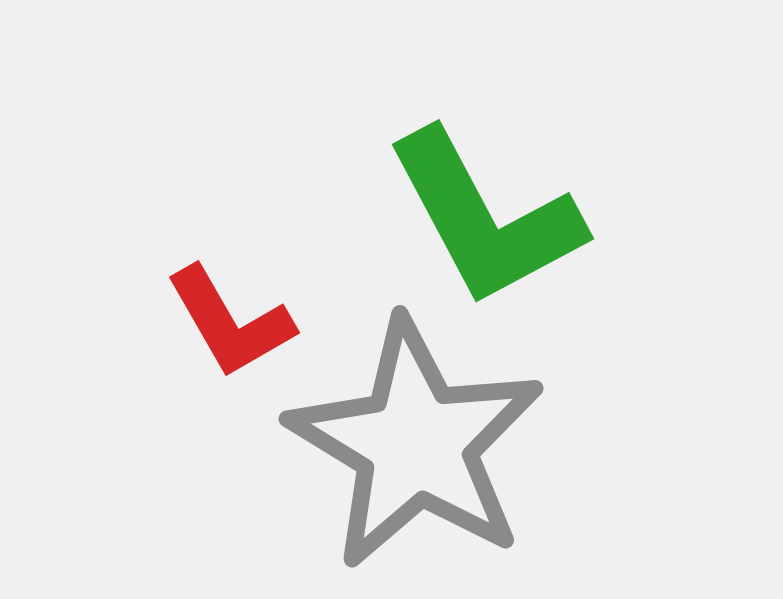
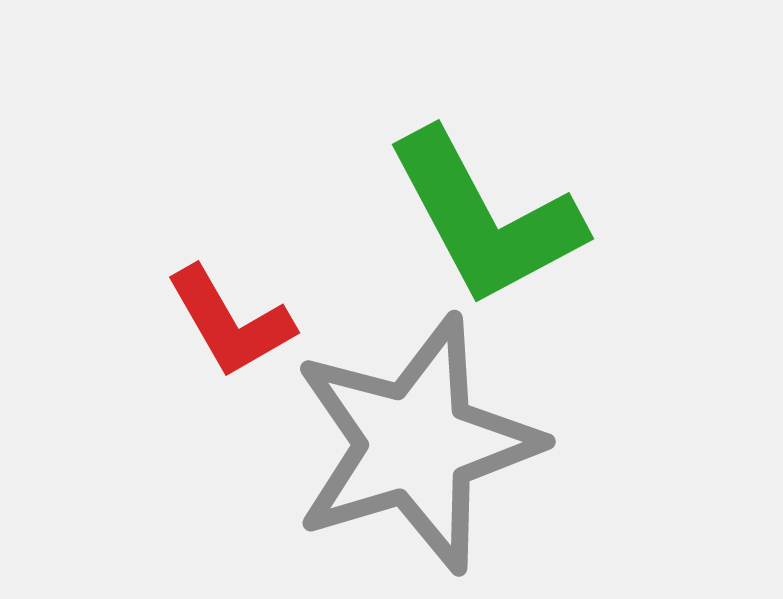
gray star: rotated 24 degrees clockwise
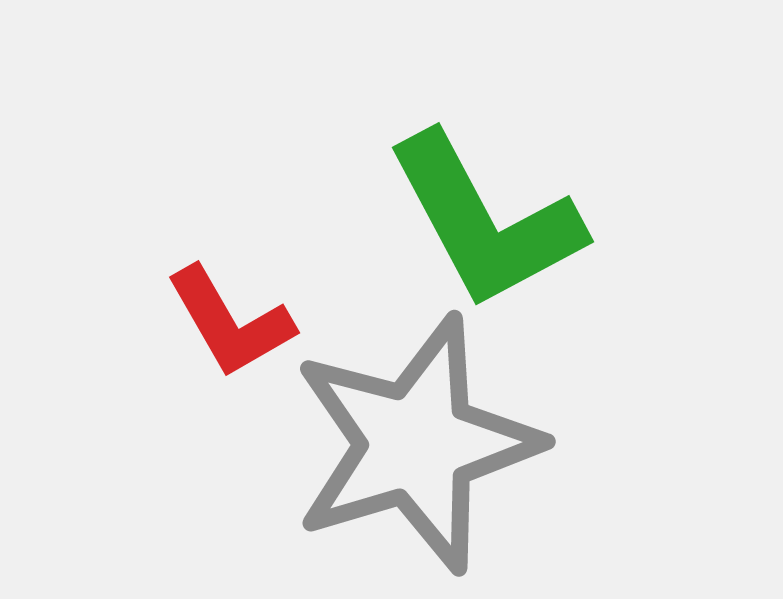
green L-shape: moved 3 px down
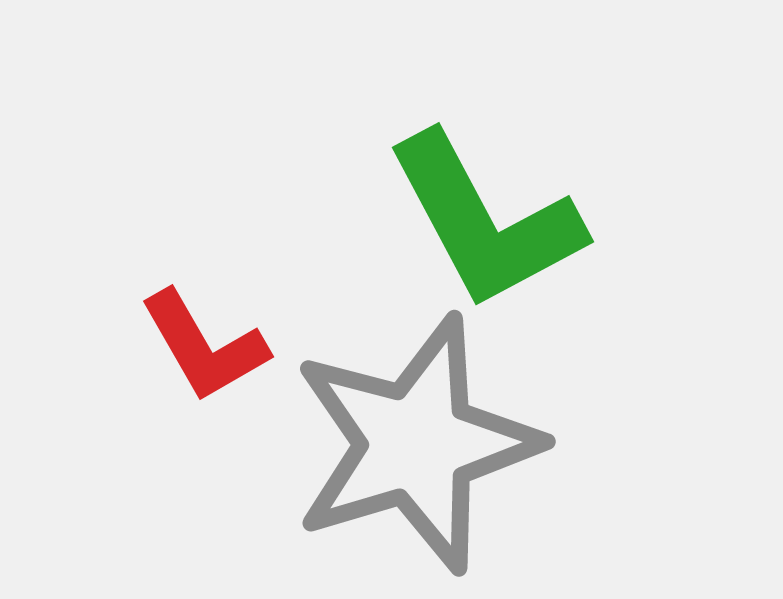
red L-shape: moved 26 px left, 24 px down
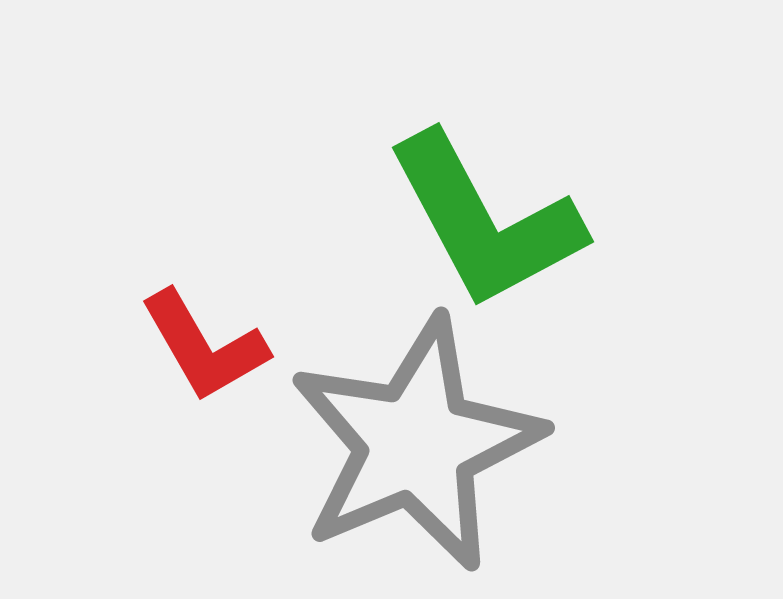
gray star: rotated 6 degrees counterclockwise
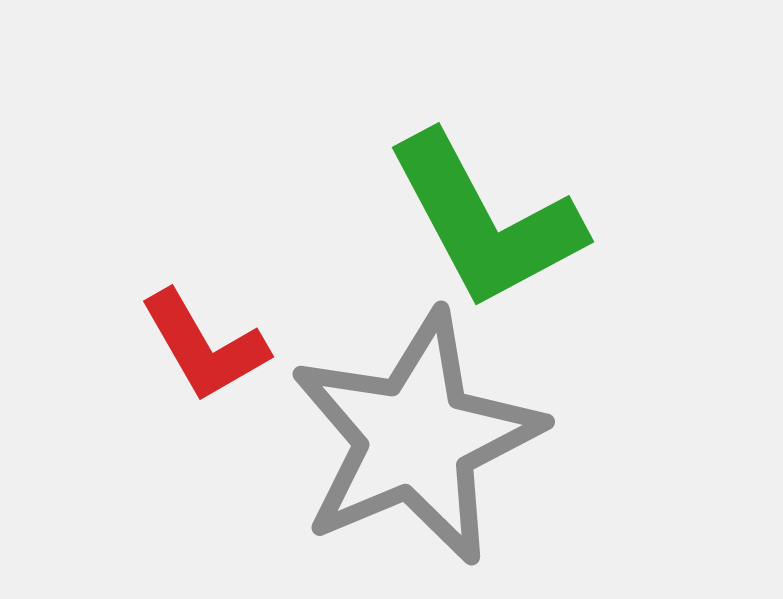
gray star: moved 6 px up
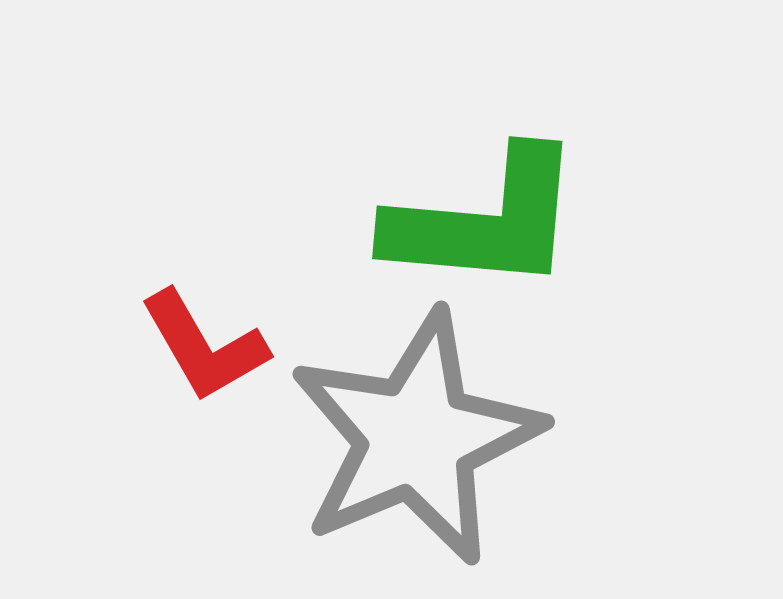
green L-shape: rotated 57 degrees counterclockwise
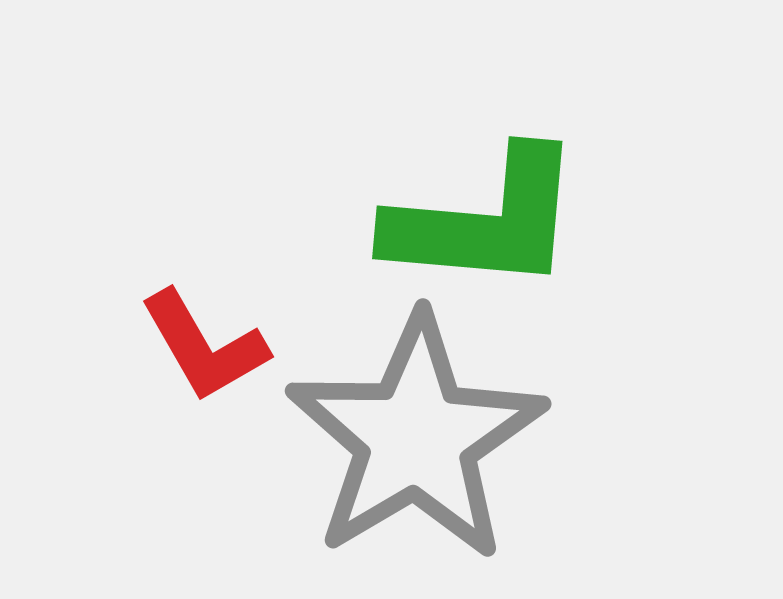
gray star: rotated 8 degrees counterclockwise
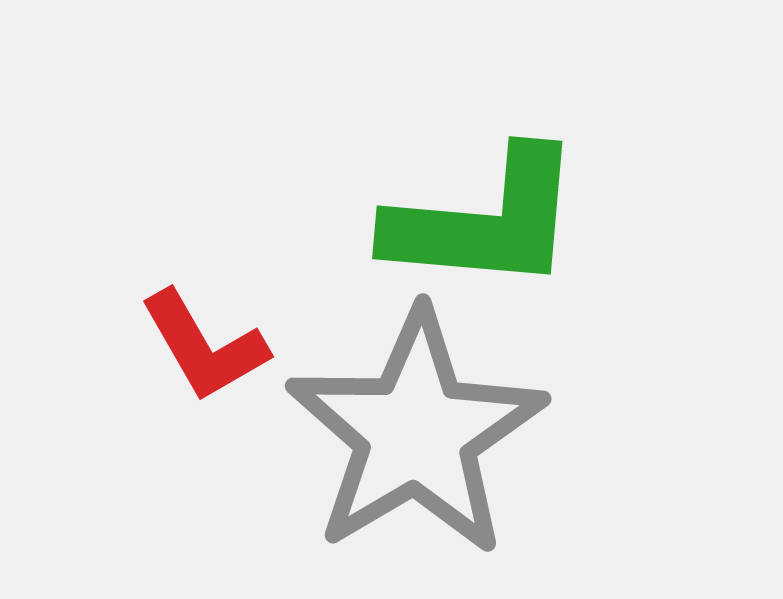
gray star: moved 5 px up
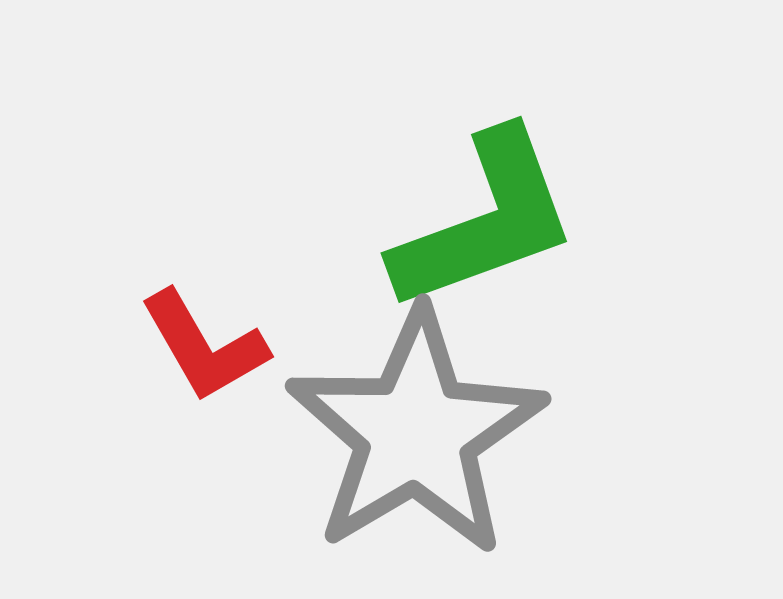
green L-shape: rotated 25 degrees counterclockwise
